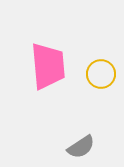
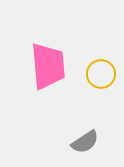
gray semicircle: moved 4 px right, 5 px up
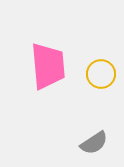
gray semicircle: moved 9 px right, 1 px down
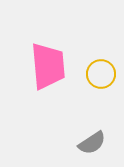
gray semicircle: moved 2 px left
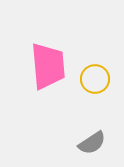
yellow circle: moved 6 px left, 5 px down
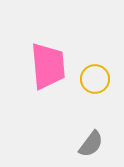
gray semicircle: moved 1 px left, 1 px down; rotated 20 degrees counterclockwise
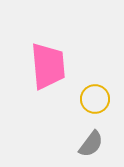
yellow circle: moved 20 px down
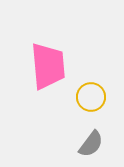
yellow circle: moved 4 px left, 2 px up
